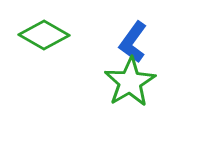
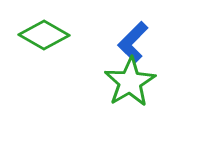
blue L-shape: rotated 9 degrees clockwise
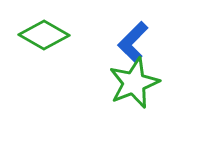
green star: moved 4 px right, 1 px down; rotated 9 degrees clockwise
